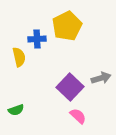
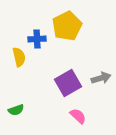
purple square: moved 2 px left, 4 px up; rotated 16 degrees clockwise
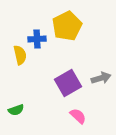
yellow semicircle: moved 1 px right, 2 px up
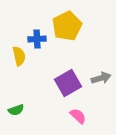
yellow semicircle: moved 1 px left, 1 px down
